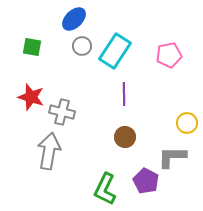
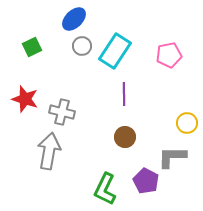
green square: rotated 36 degrees counterclockwise
red star: moved 6 px left, 2 px down
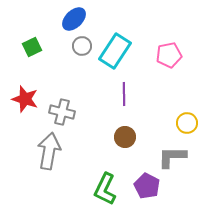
purple pentagon: moved 1 px right, 5 px down
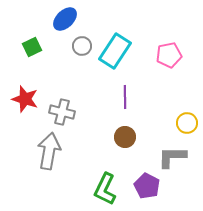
blue ellipse: moved 9 px left
purple line: moved 1 px right, 3 px down
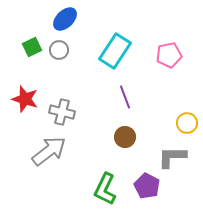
gray circle: moved 23 px left, 4 px down
purple line: rotated 20 degrees counterclockwise
gray arrow: rotated 42 degrees clockwise
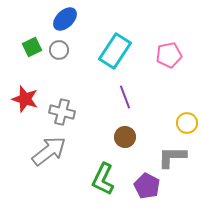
green L-shape: moved 2 px left, 10 px up
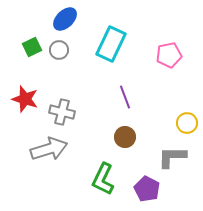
cyan rectangle: moved 4 px left, 7 px up; rotated 8 degrees counterclockwise
gray arrow: moved 2 px up; rotated 21 degrees clockwise
purple pentagon: moved 3 px down
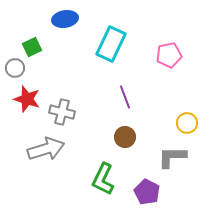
blue ellipse: rotated 35 degrees clockwise
gray circle: moved 44 px left, 18 px down
red star: moved 2 px right
gray arrow: moved 3 px left
purple pentagon: moved 3 px down
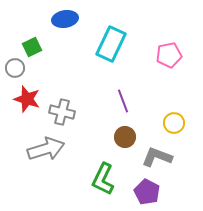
purple line: moved 2 px left, 4 px down
yellow circle: moved 13 px left
gray L-shape: moved 15 px left; rotated 20 degrees clockwise
